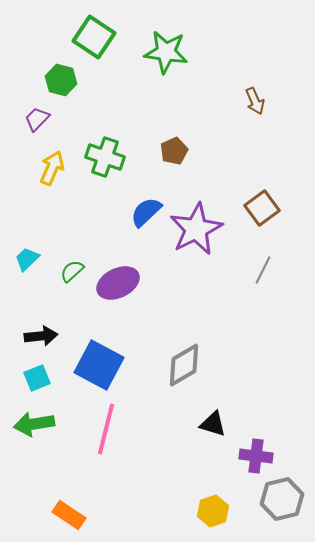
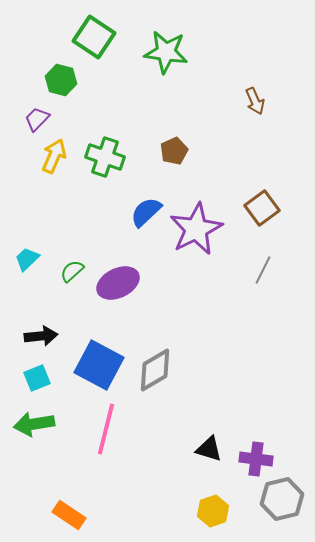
yellow arrow: moved 2 px right, 12 px up
gray diamond: moved 29 px left, 5 px down
black triangle: moved 4 px left, 25 px down
purple cross: moved 3 px down
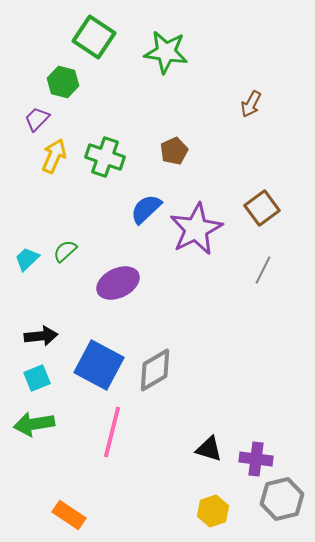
green hexagon: moved 2 px right, 2 px down
brown arrow: moved 4 px left, 3 px down; rotated 52 degrees clockwise
blue semicircle: moved 3 px up
green semicircle: moved 7 px left, 20 px up
pink line: moved 6 px right, 3 px down
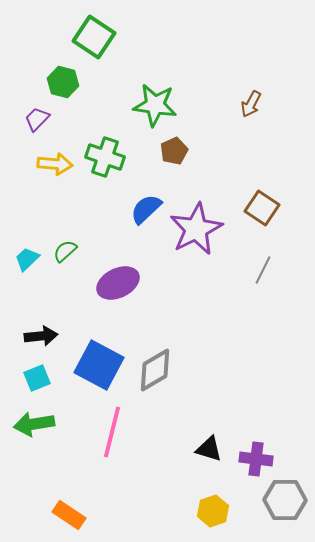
green star: moved 11 px left, 53 px down
yellow arrow: moved 1 px right, 8 px down; rotated 72 degrees clockwise
brown square: rotated 20 degrees counterclockwise
gray hexagon: moved 3 px right, 1 px down; rotated 15 degrees clockwise
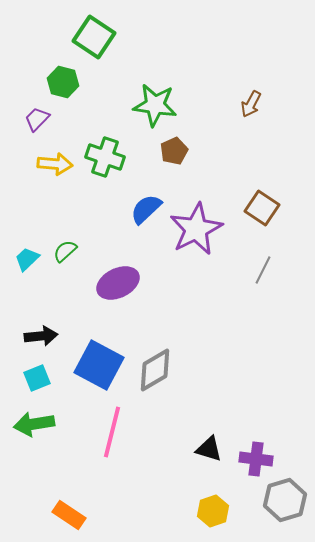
gray hexagon: rotated 18 degrees counterclockwise
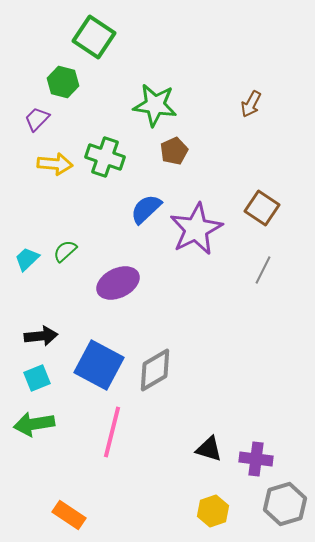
gray hexagon: moved 4 px down
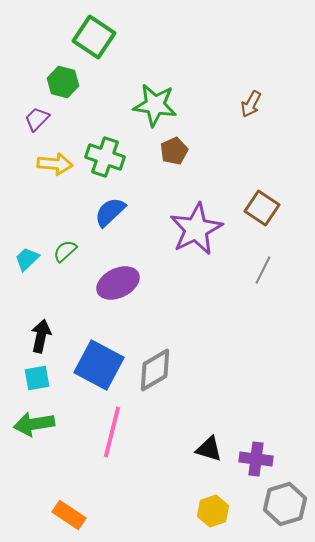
blue semicircle: moved 36 px left, 3 px down
black arrow: rotated 72 degrees counterclockwise
cyan square: rotated 12 degrees clockwise
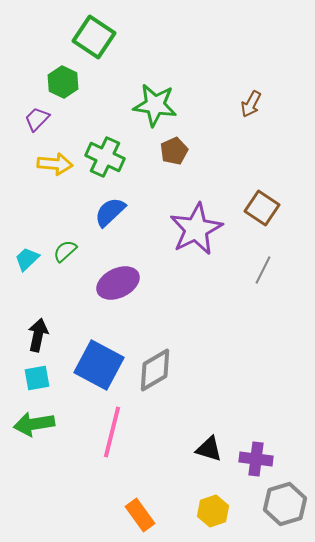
green hexagon: rotated 12 degrees clockwise
green cross: rotated 6 degrees clockwise
black arrow: moved 3 px left, 1 px up
orange rectangle: moved 71 px right; rotated 20 degrees clockwise
